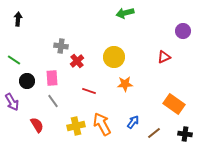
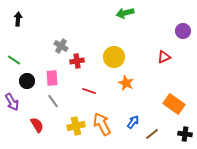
gray cross: rotated 24 degrees clockwise
red cross: rotated 32 degrees clockwise
orange star: moved 1 px right, 1 px up; rotated 28 degrees clockwise
brown line: moved 2 px left, 1 px down
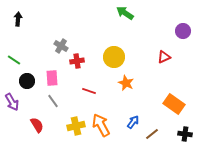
green arrow: rotated 48 degrees clockwise
orange arrow: moved 1 px left, 1 px down
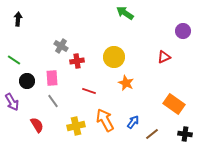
orange arrow: moved 4 px right, 5 px up
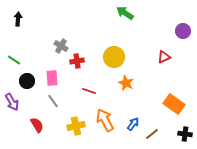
blue arrow: moved 2 px down
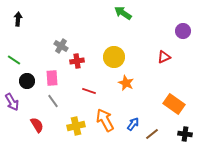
green arrow: moved 2 px left
